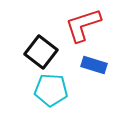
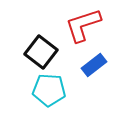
blue rectangle: rotated 55 degrees counterclockwise
cyan pentagon: moved 2 px left
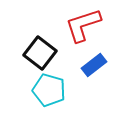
black square: moved 1 px left, 1 px down
cyan pentagon: rotated 12 degrees clockwise
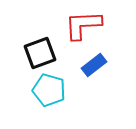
red L-shape: rotated 15 degrees clockwise
black square: rotated 32 degrees clockwise
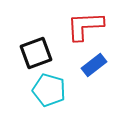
red L-shape: moved 2 px right, 1 px down
black square: moved 4 px left
